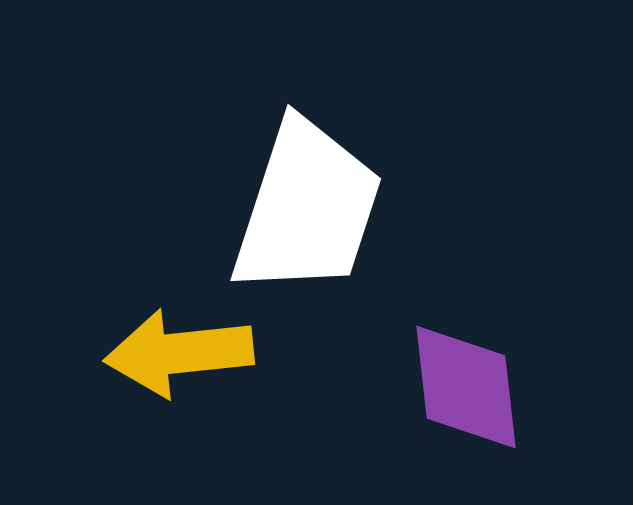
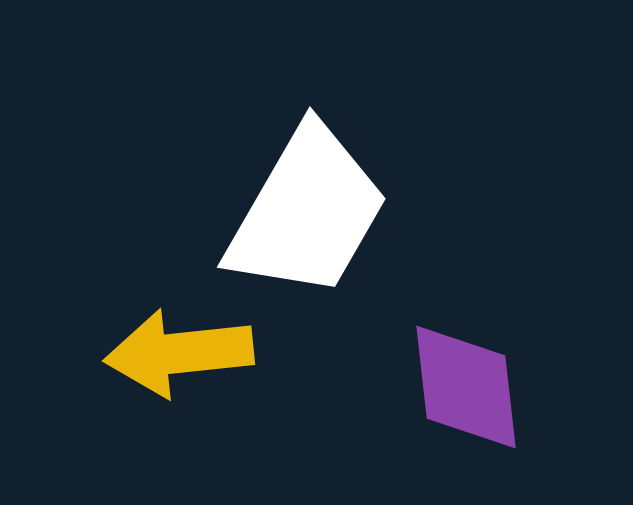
white trapezoid: moved 4 px down; rotated 12 degrees clockwise
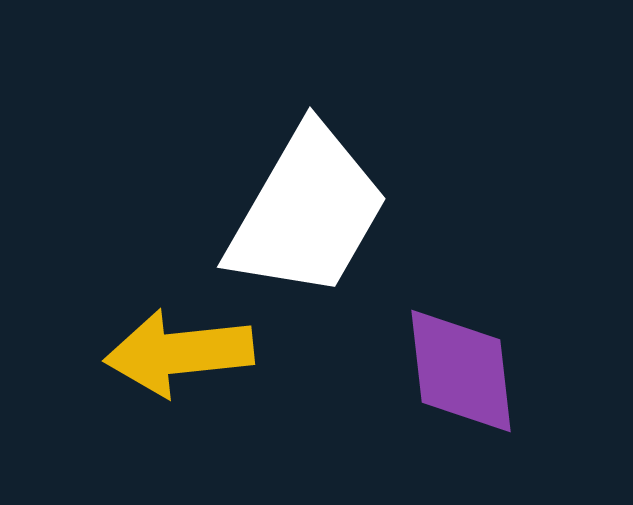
purple diamond: moved 5 px left, 16 px up
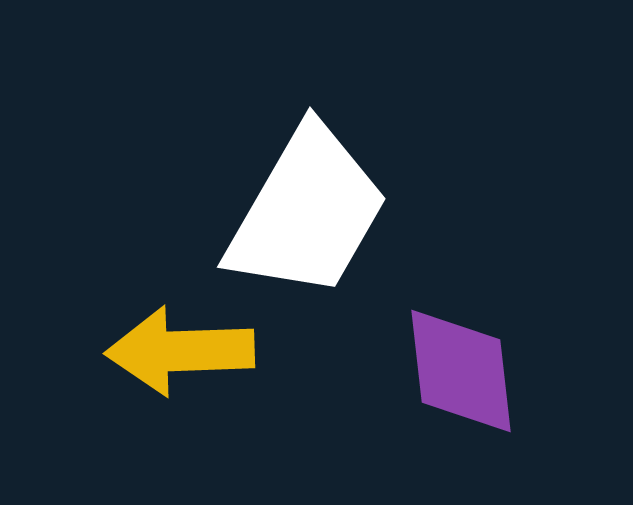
yellow arrow: moved 1 px right, 2 px up; rotated 4 degrees clockwise
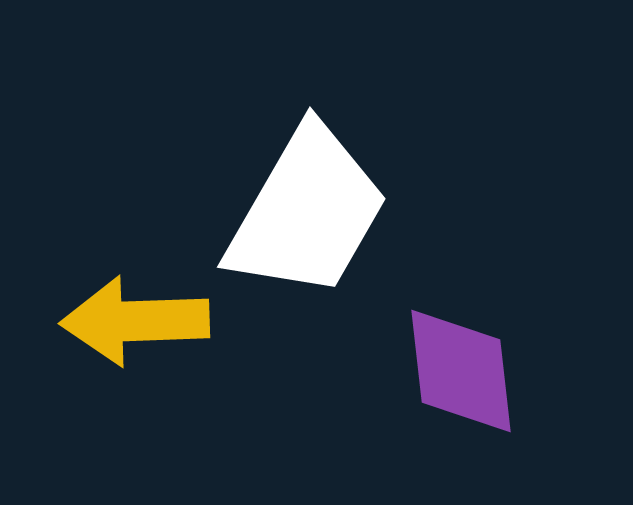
yellow arrow: moved 45 px left, 30 px up
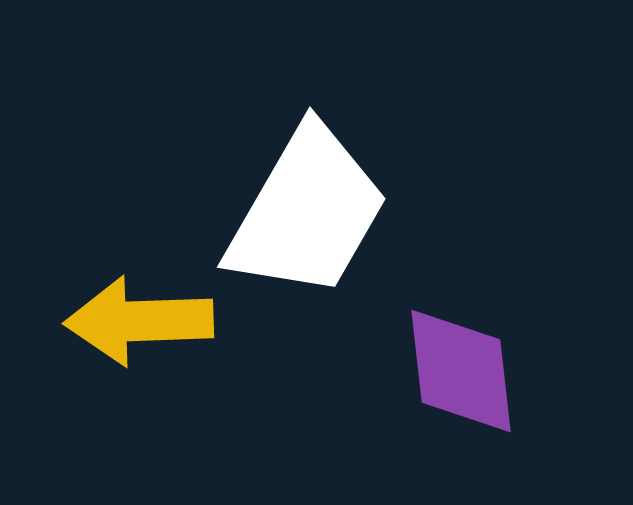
yellow arrow: moved 4 px right
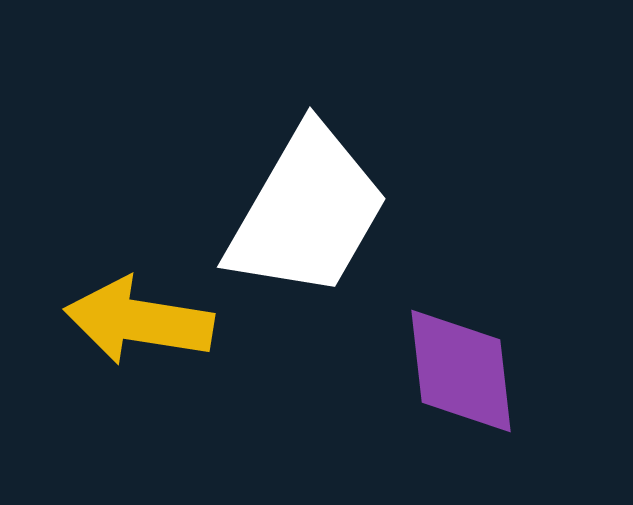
yellow arrow: rotated 11 degrees clockwise
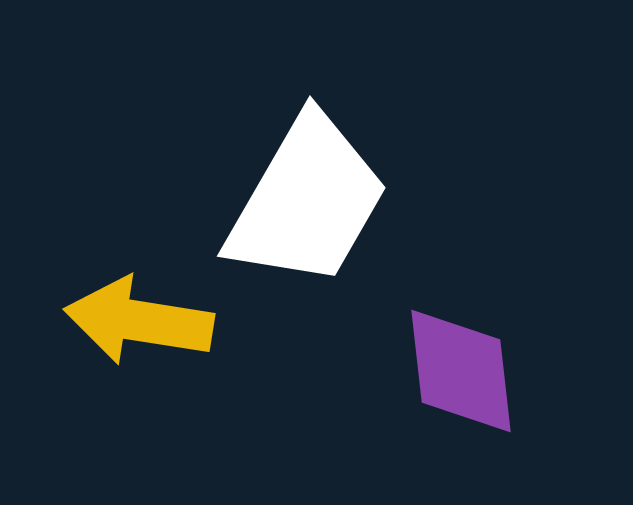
white trapezoid: moved 11 px up
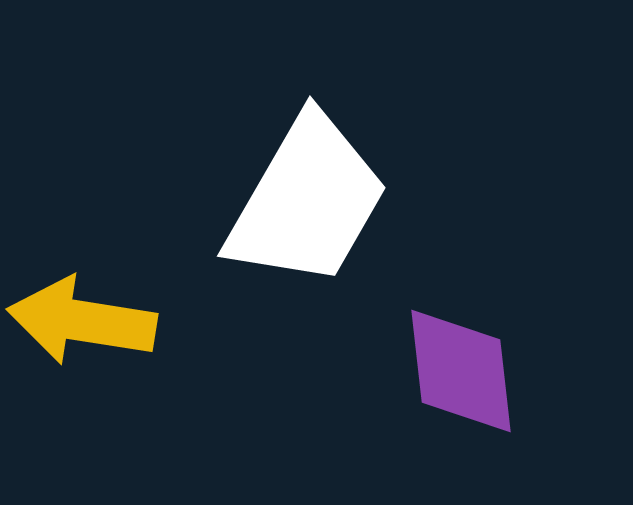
yellow arrow: moved 57 px left
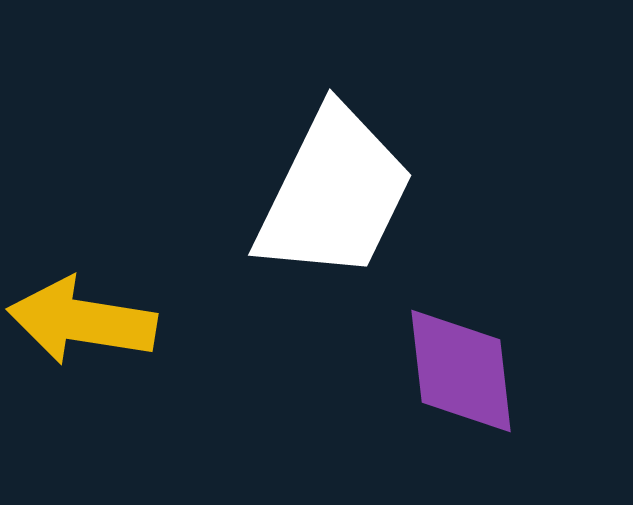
white trapezoid: moved 27 px right, 7 px up; rotated 4 degrees counterclockwise
